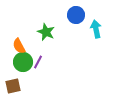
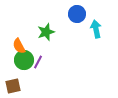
blue circle: moved 1 px right, 1 px up
green star: rotated 30 degrees clockwise
green circle: moved 1 px right, 2 px up
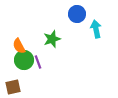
green star: moved 6 px right, 7 px down
purple line: rotated 48 degrees counterclockwise
brown square: moved 1 px down
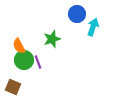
cyan arrow: moved 3 px left, 2 px up; rotated 30 degrees clockwise
brown square: rotated 35 degrees clockwise
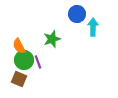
cyan arrow: rotated 18 degrees counterclockwise
brown square: moved 6 px right, 8 px up
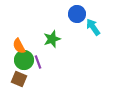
cyan arrow: rotated 36 degrees counterclockwise
